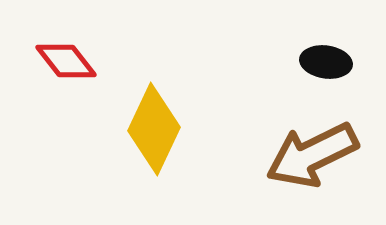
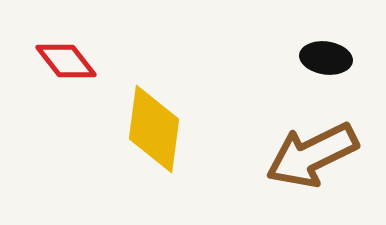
black ellipse: moved 4 px up
yellow diamond: rotated 18 degrees counterclockwise
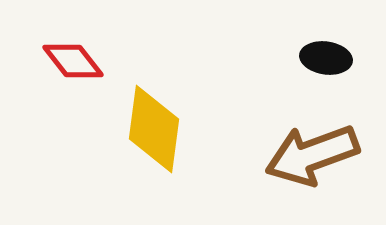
red diamond: moved 7 px right
brown arrow: rotated 6 degrees clockwise
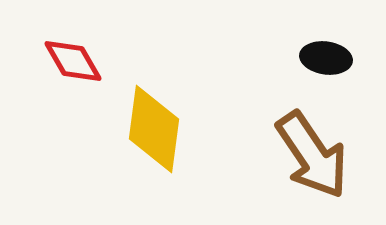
red diamond: rotated 8 degrees clockwise
brown arrow: rotated 104 degrees counterclockwise
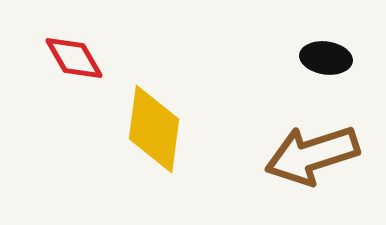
red diamond: moved 1 px right, 3 px up
brown arrow: rotated 106 degrees clockwise
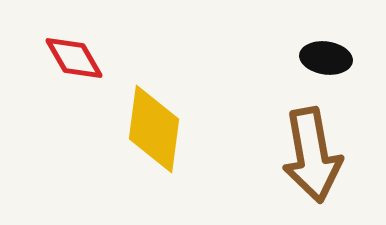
brown arrow: rotated 82 degrees counterclockwise
